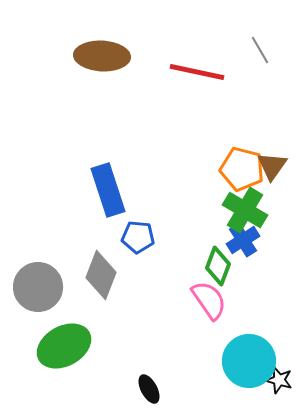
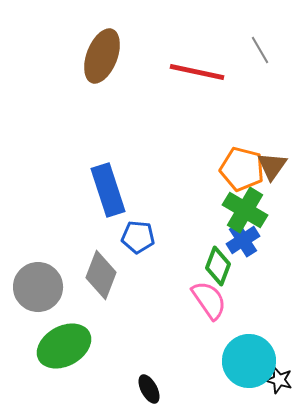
brown ellipse: rotated 72 degrees counterclockwise
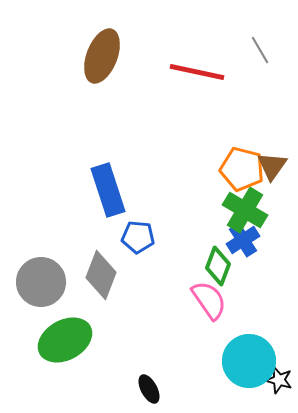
gray circle: moved 3 px right, 5 px up
green ellipse: moved 1 px right, 6 px up
